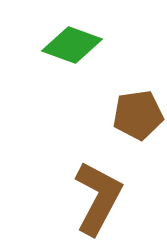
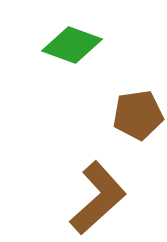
brown L-shape: rotated 20 degrees clockwise
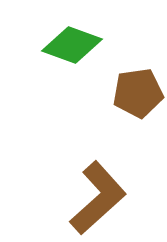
brown pentagon: moved 22 px up
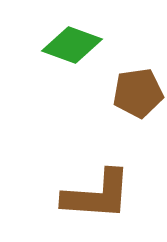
brown L-shape: moved 1 px left, 3 px up; rotated 46 degrees clockwise
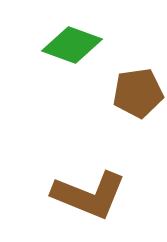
brown L-shape: moved 8 px left; rotated 18 degrees clockwise
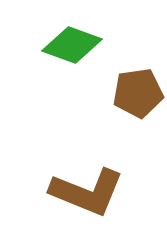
brown L-shape: moved 2 px left, 3 px up
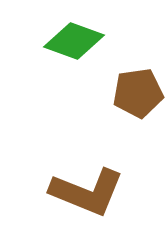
green diamond: moved 2 px right, 4 px up
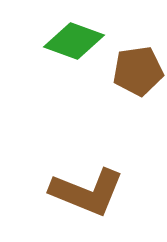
brown pentagon: moved 22 px up
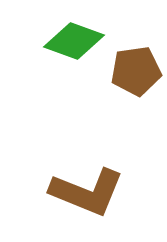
brown pentagon: moved 2 px left
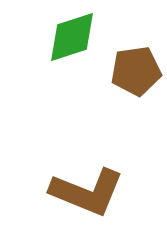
green diamond: moved 2 px left, 4 px up; rotated 38 degrees counterclockwise
